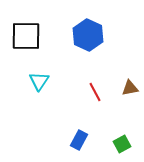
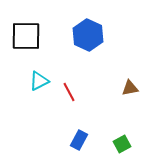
cyan triangle: rotated 30 degrees clockwise
red line: moved 26 px left
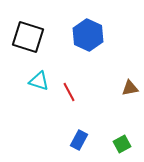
black square: moved 2 px right, 1 px down; rotated 16 degrees clockwise
cyan triangle: rotated 45 degrees clockwise
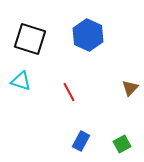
black square: moved 2 px right, 2 px down
cyan triangle: moved 18 px left
brown triangle: rotated 36 degrees counterclockwise
blue rectangle: moved 2 px right, 1 px down
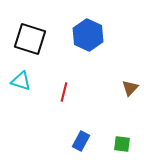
red line: moved 5 px left; rotated 42 degrees clockwise
green square: rotated 36 degrees clockwise
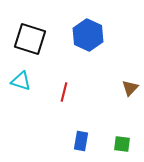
blue rectangle: rotated 18 degrees counterclockwise
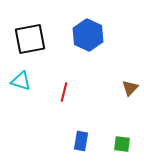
black square: rotated 28 degrees counterclockwise
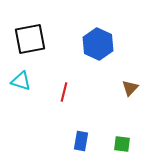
blue hexagon: moved 10 px right, 9 px down
